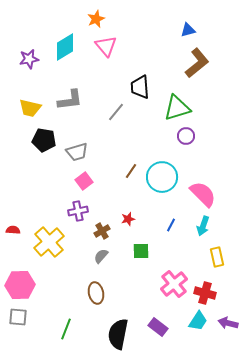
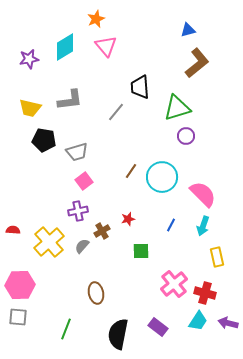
gray semicircle: moved 19 px left, 10 px up
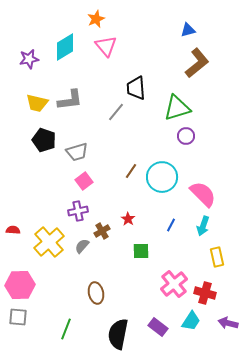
black trapezoid: moved 4 px left, 1 px down
yellow trapezoid: moved 7 px right, 5 px up
black pentagon: rotated 10 degrees clockwise
red star: rotated 24 degrees counterclockwise
cyan trapezoid: moved 7 px left
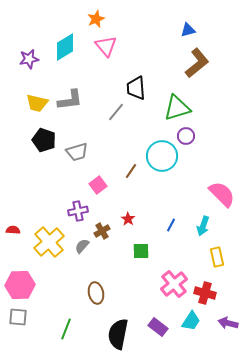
cyan circle: moved 21 px up
pink square: moved 14 px right, 4 px down
pink semicircle: moved 19 px right
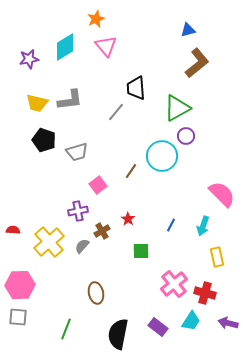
green triangle: rotated 12 degrees counterclockwise
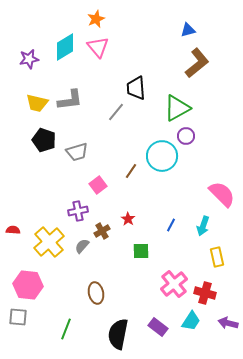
pink triangle: moved 8 px left, 1 px down
pink hexagon: moved 8 px right; rotated 8 degrees clockwise
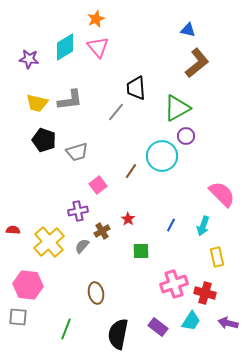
blue triangle: rotated 28 degrees clockwise
purple star: rotated 18 degrees clockwise
pink cross: rotated 20 degrees clockwise
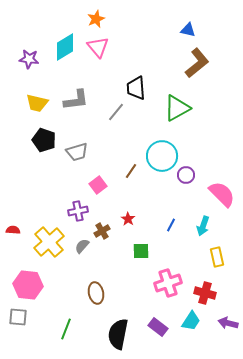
gray L-shape: moved 6 px right
purple circle: moved 39 px down
pink cross: moved 6 px left, 1 px up
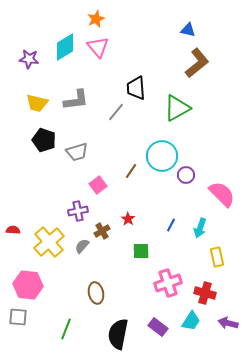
cyan arrow: moved 3 px left, 2 px down
